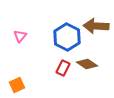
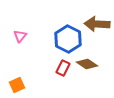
brown arrow: moved 1 px right, 2 px up
blue hexagon: moved 1 px right, 2 px down
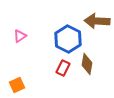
brown arrow: moved 3 px up
pink triangle: rotated 16 degrees clockwise
brown diamond: rotated 65 degrees clockwise
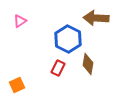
brown arrow: moved 1 px left, 3 px up
pink triangle: moved 15 px up
brown diamond: moved 1 px right
red rectangle: moved 5 px left
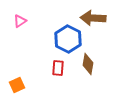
brown arrow: moved 3 px left
red rectangle: rotated 21 degrees counterclockwise
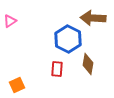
pink triangle: moved 10 px left
red rectangle: moved 1 px left, 1 px down
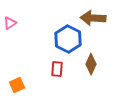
pink triangle: moved 2 px down
brown diamond: moved 3 px right; rotated 15 degrees clockwise
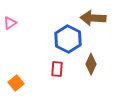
orange square: moved 1 px left, 2 px up; rotated 14 degrees counterclockwise
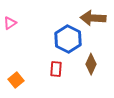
red rectangle: moved 1 px left
orange square: moved 3 px up
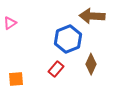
brown arrow: moved 1 px left, 2 px up
blue hexagon: rotated 12 degrees clockwise
red rectangle: rotated 35 degrees clockwise
orange square: moved 1 px up; rotated 35 degrees clockwise
